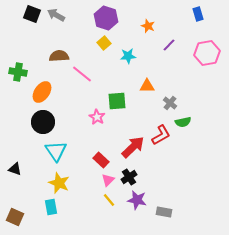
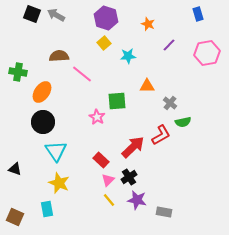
orange star: moved 2 px up
cyan rectangle: moved 4 px left, 2 px down
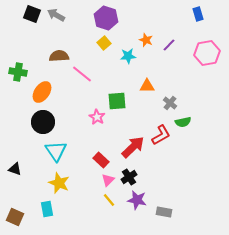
orange star: moved 2 px left, 16 px down
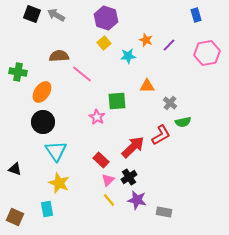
blue rectangle: moved 2 px left, 1 px down
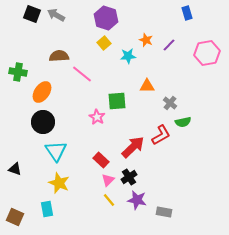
blue rectangle: moved 9 px left, 2 px up
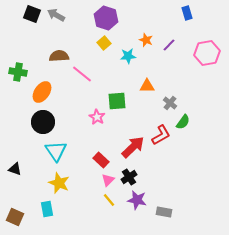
green semicircle: rotated 42 degrees counterclockwise
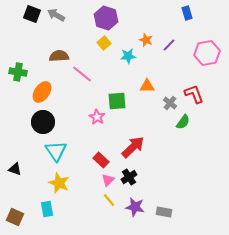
red L-shape: moved 33 px right, 41 px up; rotated 80 degrees counterclockwise
purple star: moved 2 px left, 7 px down
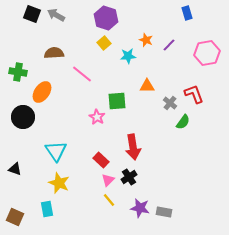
brown semicircle: moved 5 px left, 3 px up
black circle: moved 20 px left, 5 px up
red arrow: rotated 125 degrees clockwise
purple star: moved 5 px right, 1 px down
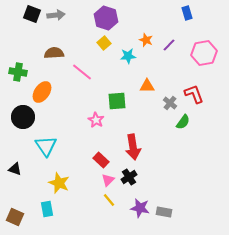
gray arrow: rotated 144 degrees clockwise
pink hexagon: moved 3 px left
pink line: moved 2 px up
pink star: moved 1 px left, 3 px down
cyan triangle: moved 10 px left, 5 px up
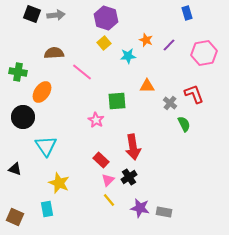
green semicircle: moved 1 px right, 2 px down; rotated 63 degrees counterclockwise
